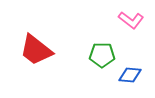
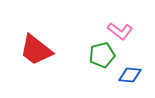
pink L-shape: moved 11 px left, 11 px down
green pentagon: rotated 15 degrees counterclockwise
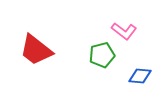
pink L-shape: moved 4 px right
blue diamond: moved 10 px right, 1 px down
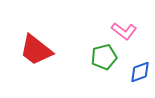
green pentagon: moved 2 px right, 2 px down
blue diamond: moved 4 px up; rotated 25 degrees counterclockwise
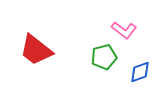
pink L-shape: moved 1 px up
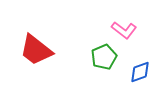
green pentagon: rotated 10 degrees counterclockwise
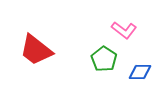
green pentagon: moved 2 px down; rotated 15 degrees counterclockwise
blue diamond: rotated 20 degrees clockwise
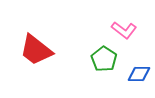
blue diamond: moved 1 px left, 2 px down
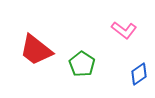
green pentagon: moved 22 px left, 5 px down
blue diamond: rotated 35 degrees counterclockwise
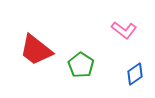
green pentagon: moved 1 px left, 1 px down
blue diamond: moved 4 px left
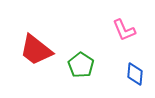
pink L-shape: rotated 30 degrees clockwise
blue diamond: rotated 50 degrees counterclockwise
